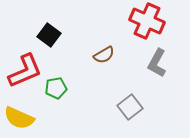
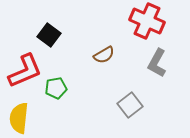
gray square: moved 2 px up
yellow semicircle: rotated 72 degrees clockwise
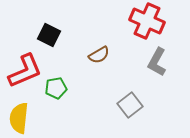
black square: rotated 10 degrees counterclockwise
brown semicircle: moved 5 px left
gray L-shape: moved 1 px up
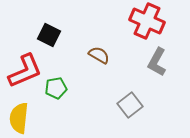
brown semicircle: rotated 120 degrees counterclockwise
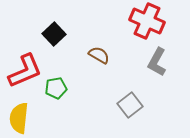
black square: moved 5 px right, 1 px up; rotated 20 degrees clockwise
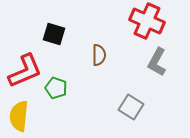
black square: rotated 30 degrees counterclockwise
brown semicircle: rotated 60 degrees clockwise
green pentagon: rotated 30 degrees clockwise
gray square: moved 1 px right, 2 px down; rotated 20 degrees counterclockwise
yellow semicircle: moved 2 px up
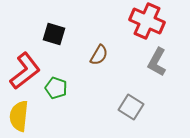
brown semicircle: rotated 30 degrees clockwise
red L-shape: rotated 15 degrees counterclockwise
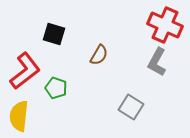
red cross: moved 18 px right, 4 px down
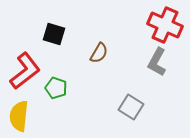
brown semicircle: moved 2 px up
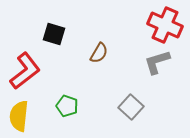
gray L-shape: rotated 44 degrees clockwise
green pentagon: moved 11 px right, 18 px down
gray square: rotated 10 degrees clockwise
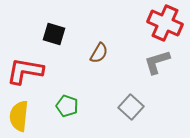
red cross: moved 2 px up
red L-shape: rotated 132 degrees counterclockwise
